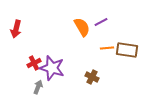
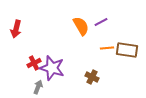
orange semicircle: moved 1 px left, 1 px up
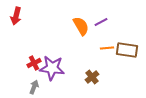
red arrow: moved 13 px up
purple star: rotated 10 degrees counterclockwise
brown cross: rotated 24 degrees clockwise
gray arrow: moved 4 px left
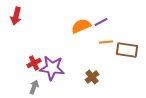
orange semicircle: rotated 84 degrees counterclockwise
orange line: moved 1 px left, 6 px up
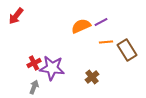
red arrow: rotated 24 degrees clockwise
brown rectangle: rotated 50 degrees clockwise
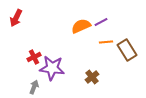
red arrow: moved 2 px down; rotated 12 degrees counterclockwise
red cross: moved 6 px up
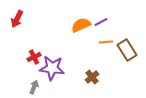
red arrow: moved 1 px right, 1 px down
orange semicircle: moved 1 px up
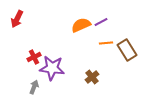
orange line: moved 1 px down
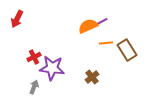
orange semicircle: moved 7 px right, 1 px down
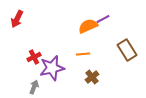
purple line: moved 2 px right, 3 px up
orange line: moved 23 px left, 11 px down
purple star: rotated 20 degrees counterclockwise
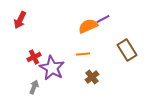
red arrow: moved 3 px right, 1 px down
purple star: rotated 30 degrees counterclockwise
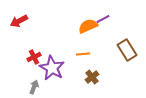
red arrow: moved 1 px left, 1 px down; rotated 36 degrees clockwise
